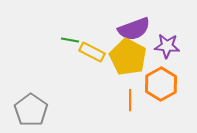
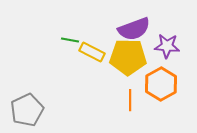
yellow pentagon: rotated 27 degrees counterclockwise
gray pentagon: moved 4 px left; rotated 12 degrees clockwise
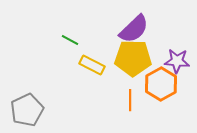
purple semicircle: rotated 24 degrees counterclockwise
green line: rotated 18 degrees clockwise
purple star: moved 10 px right, 15 px down
yellow rectangle: moved 13 px down
yellow pentagon: moved 5 px right, 1 px down
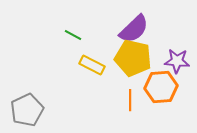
green line: moved 3 px right, 5 px up
yellow pentagon: rotated 12 degrees clockwise
orange hexagon: moved 3 px down; rotated 24 degrees clockwise
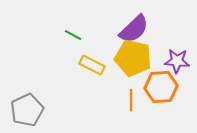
orange line: moved 1 px right
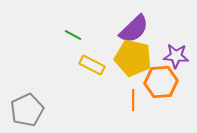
purple star: moved 1 px left, 5 px up
orange hexagon: moved 5 px up
orange line: moved 2 px right
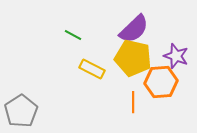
purple star: rotated 15 degrees clockwise
yellow rectangle: moved 4 px down
orange line: moved 2 px down
gray pentagon: moved 6 px left, 1 px down; rotated 8 degrees counterclockwise
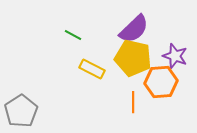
purple star: moved 1 px left
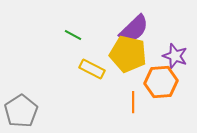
yellow pentagon: moved 5 px left, 4 px up
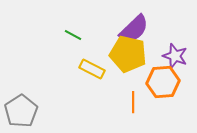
orange hexagon: moved 2 px right
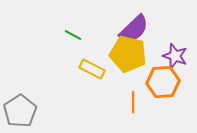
gray pentagon: moved 1 px left
